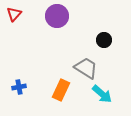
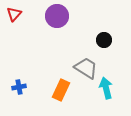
cyan arrow: moved 4 px right, 6 px up; rotated 145 degrees counterclockwise
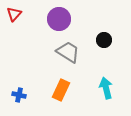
purple circle: moved 2 px right, 3 px down
gray trapezoid: moved 18 px left, 16 px up
blue cross: moved 8 px down; rotated 24 degrees clockwise
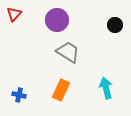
purple circle: moved 2 px left, 1 px down
black circle: moved 11 px right, 15 px up
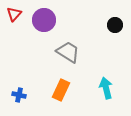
purple circle: moved 13 px left
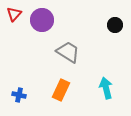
purple circle: moved 2 px left
